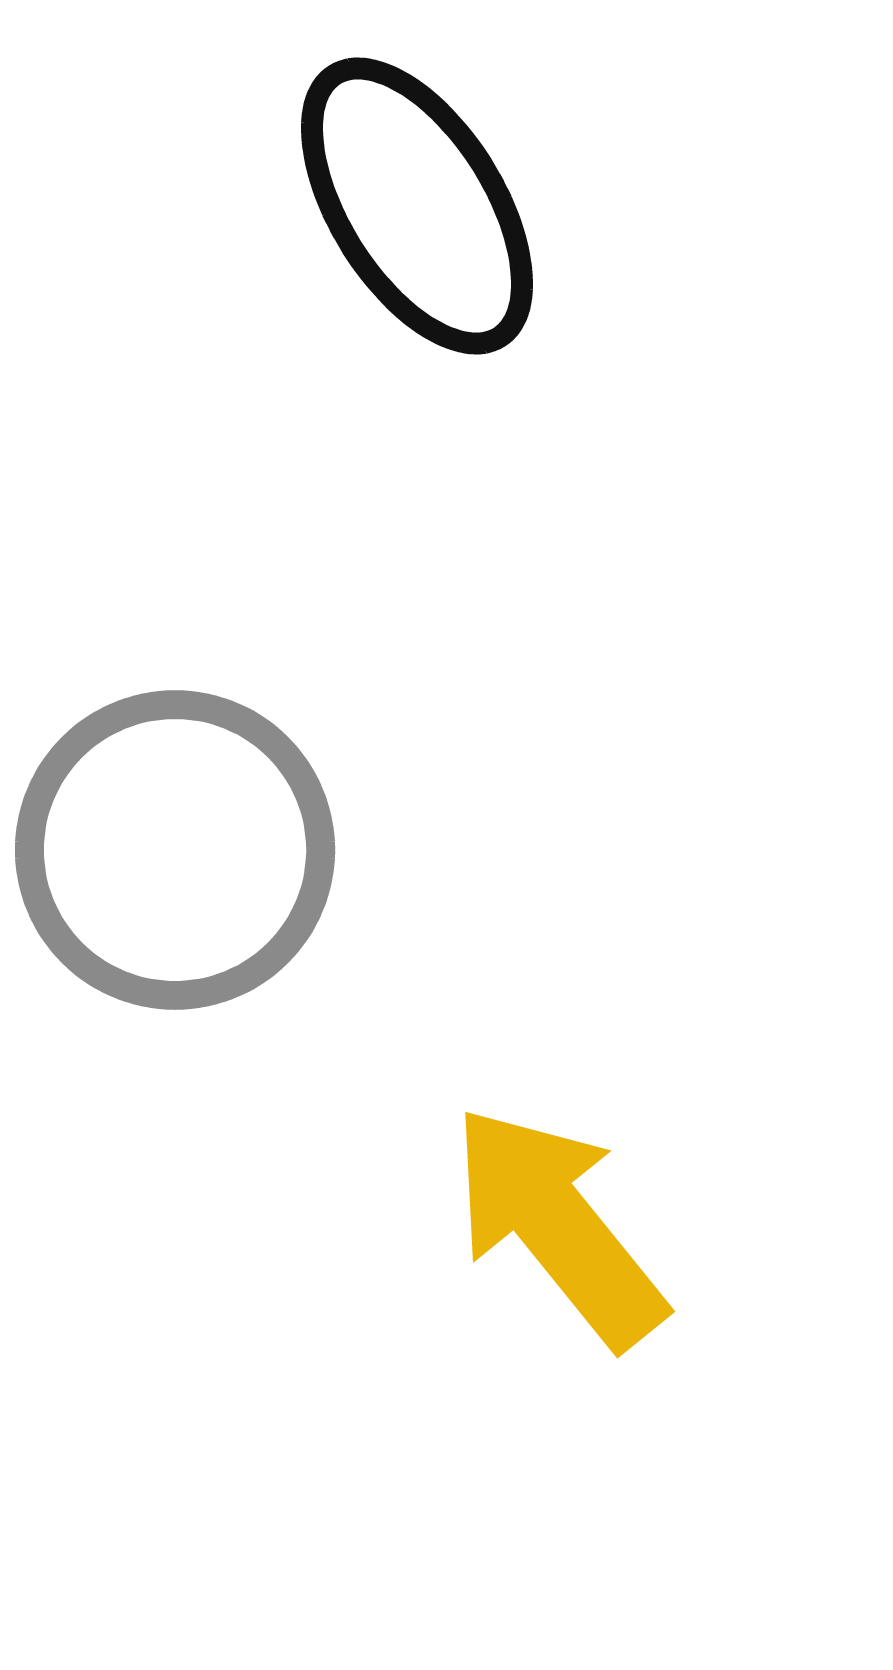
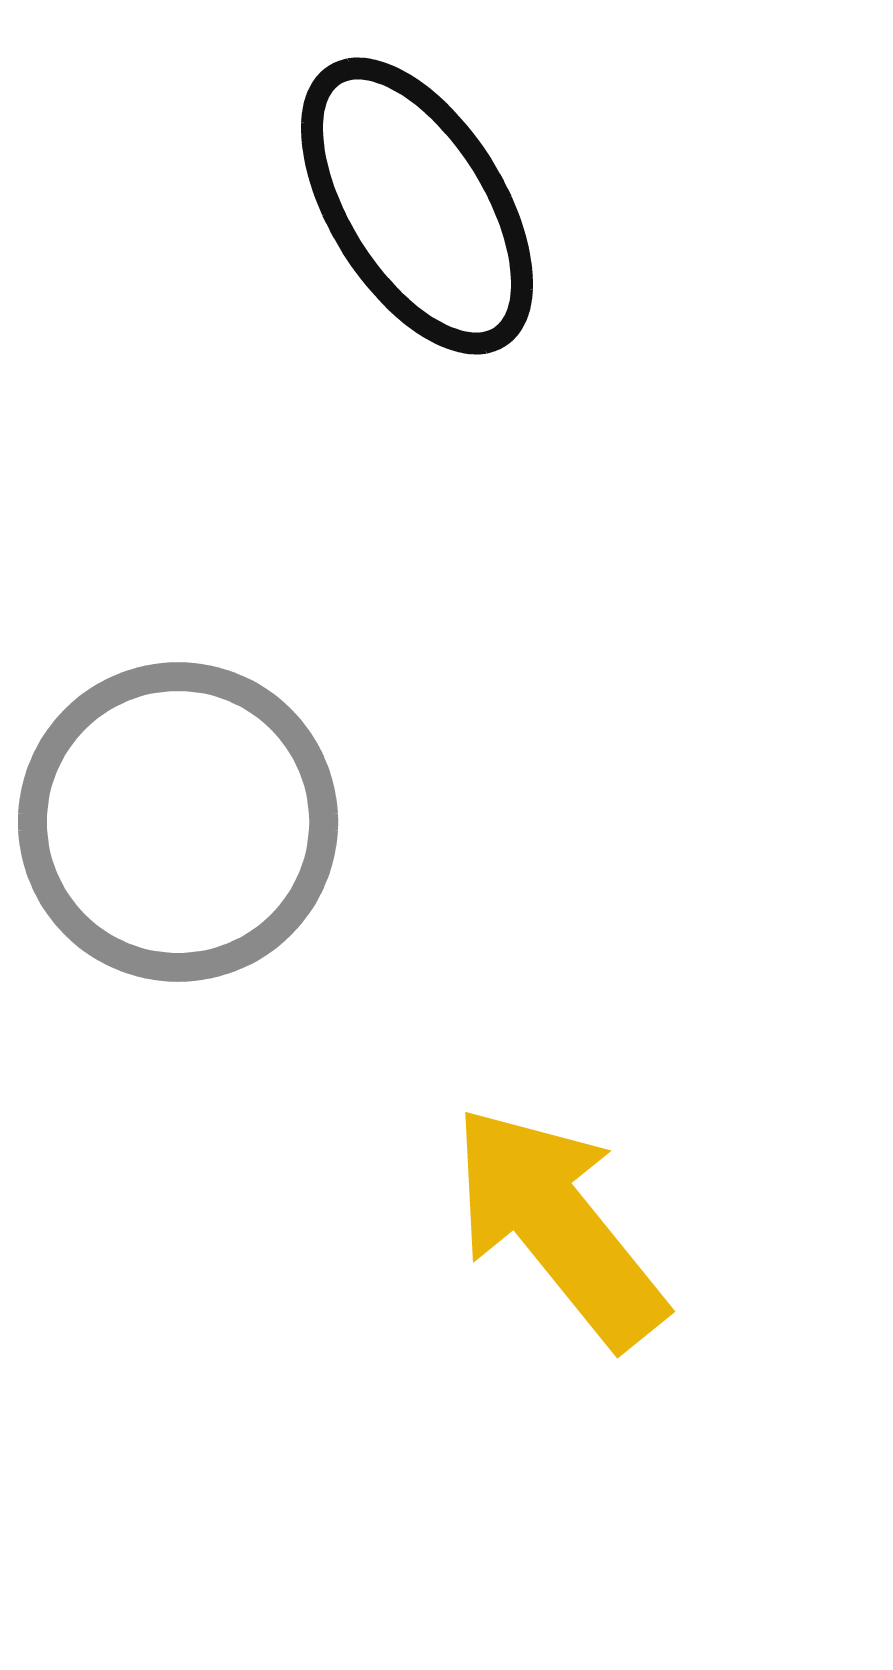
gray circle: moved 3 px right, 28 px up
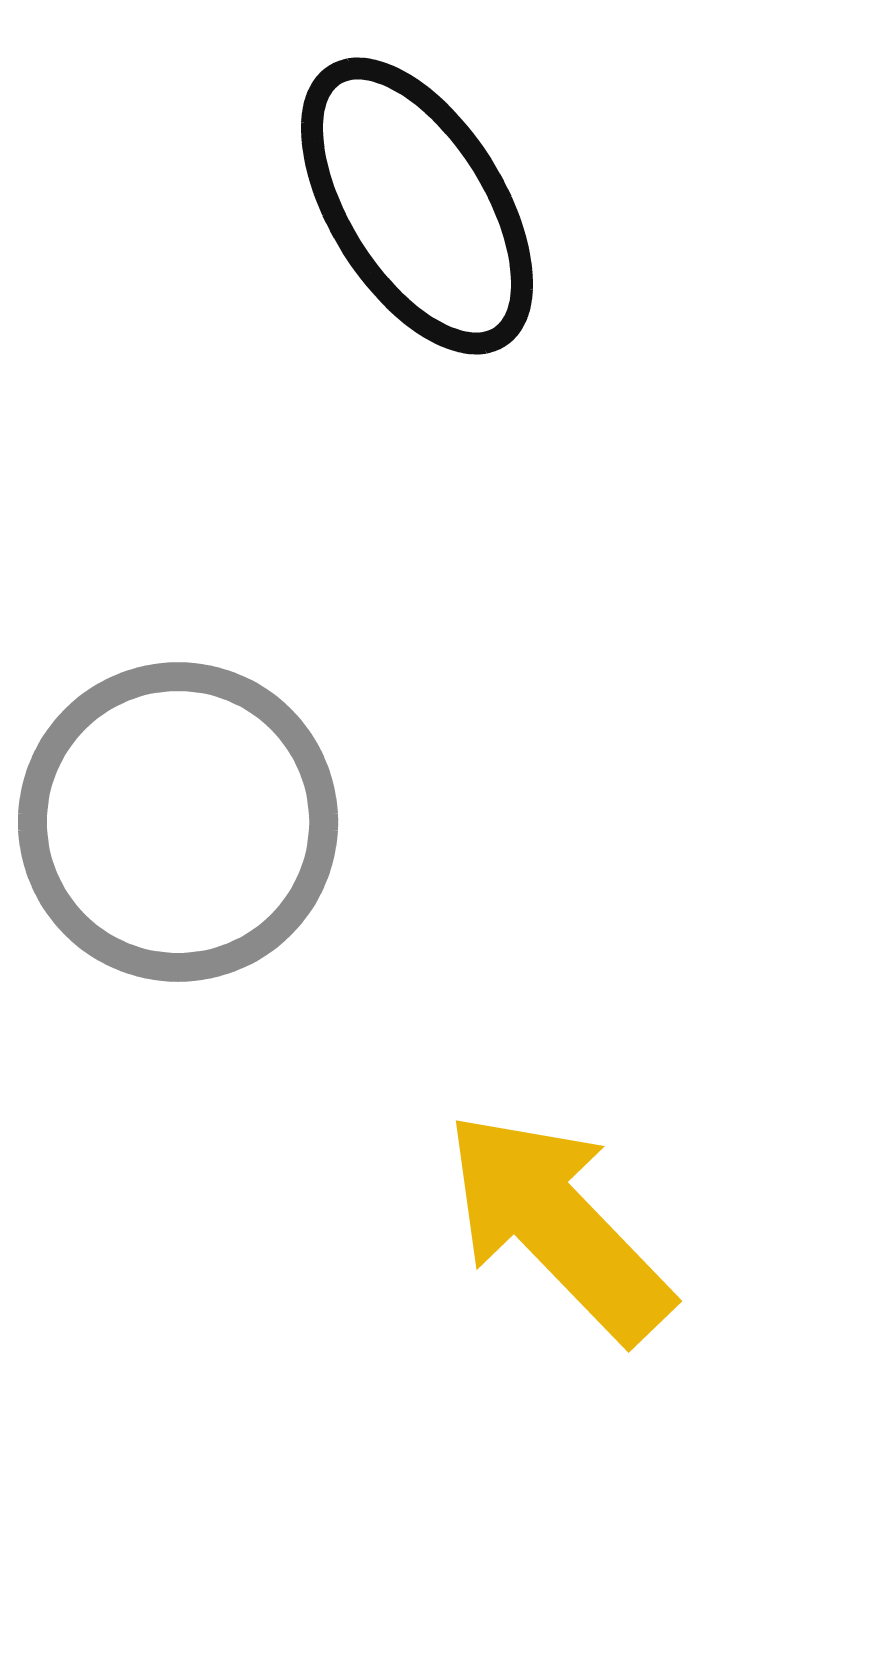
yellow arrow: rotated 5 degrees counterclockwise
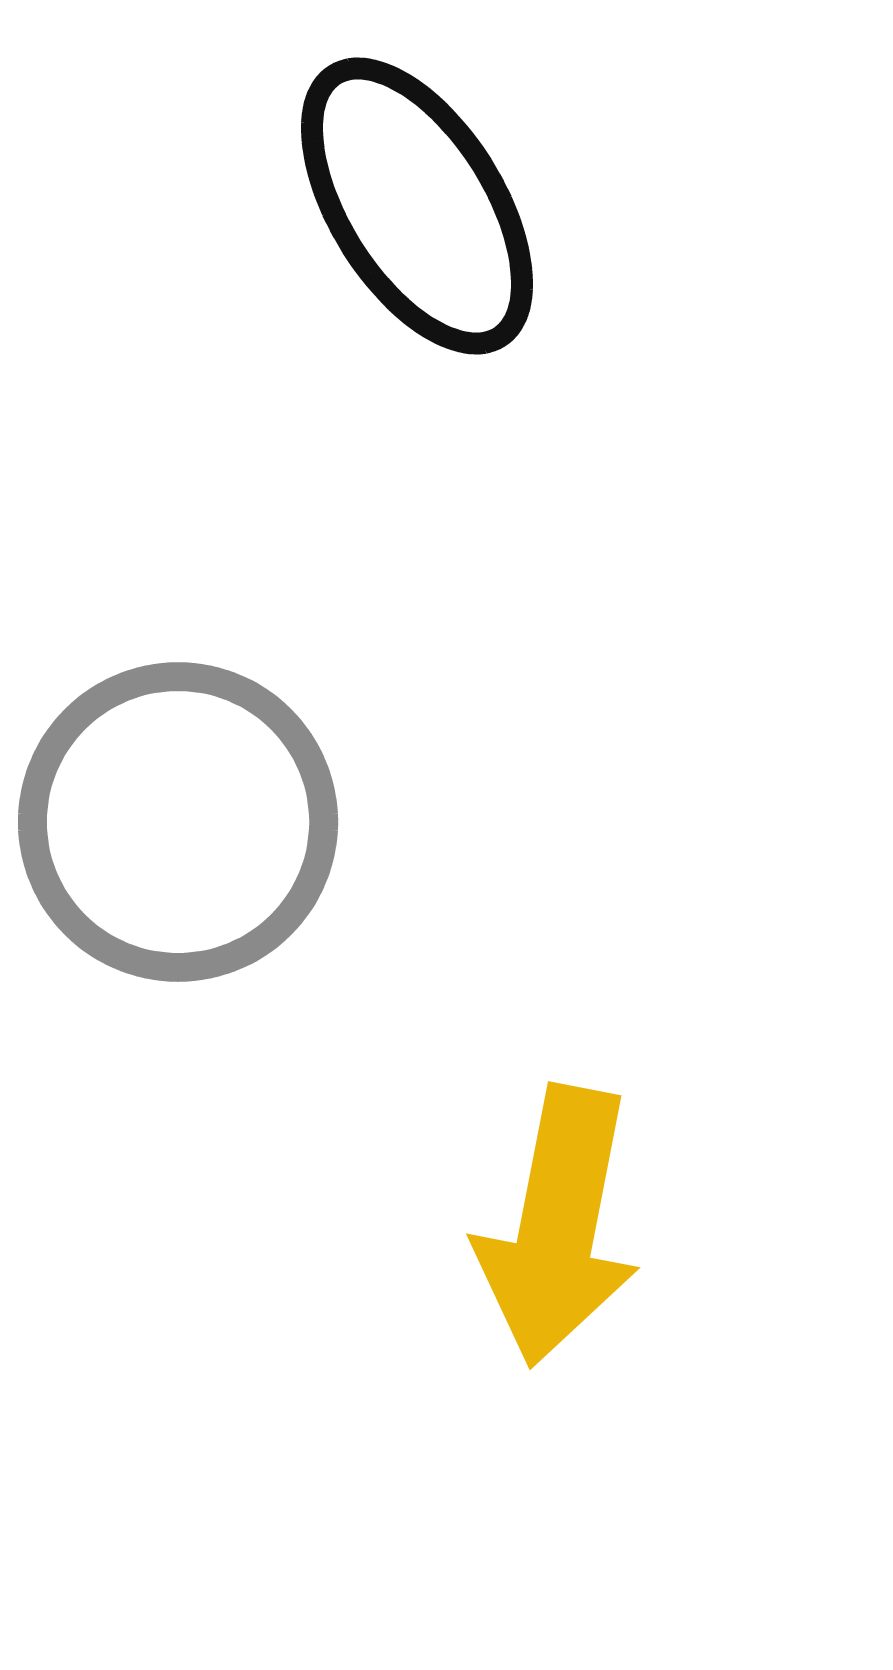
yellow arrow: rotated 125 degrees counterclockwise
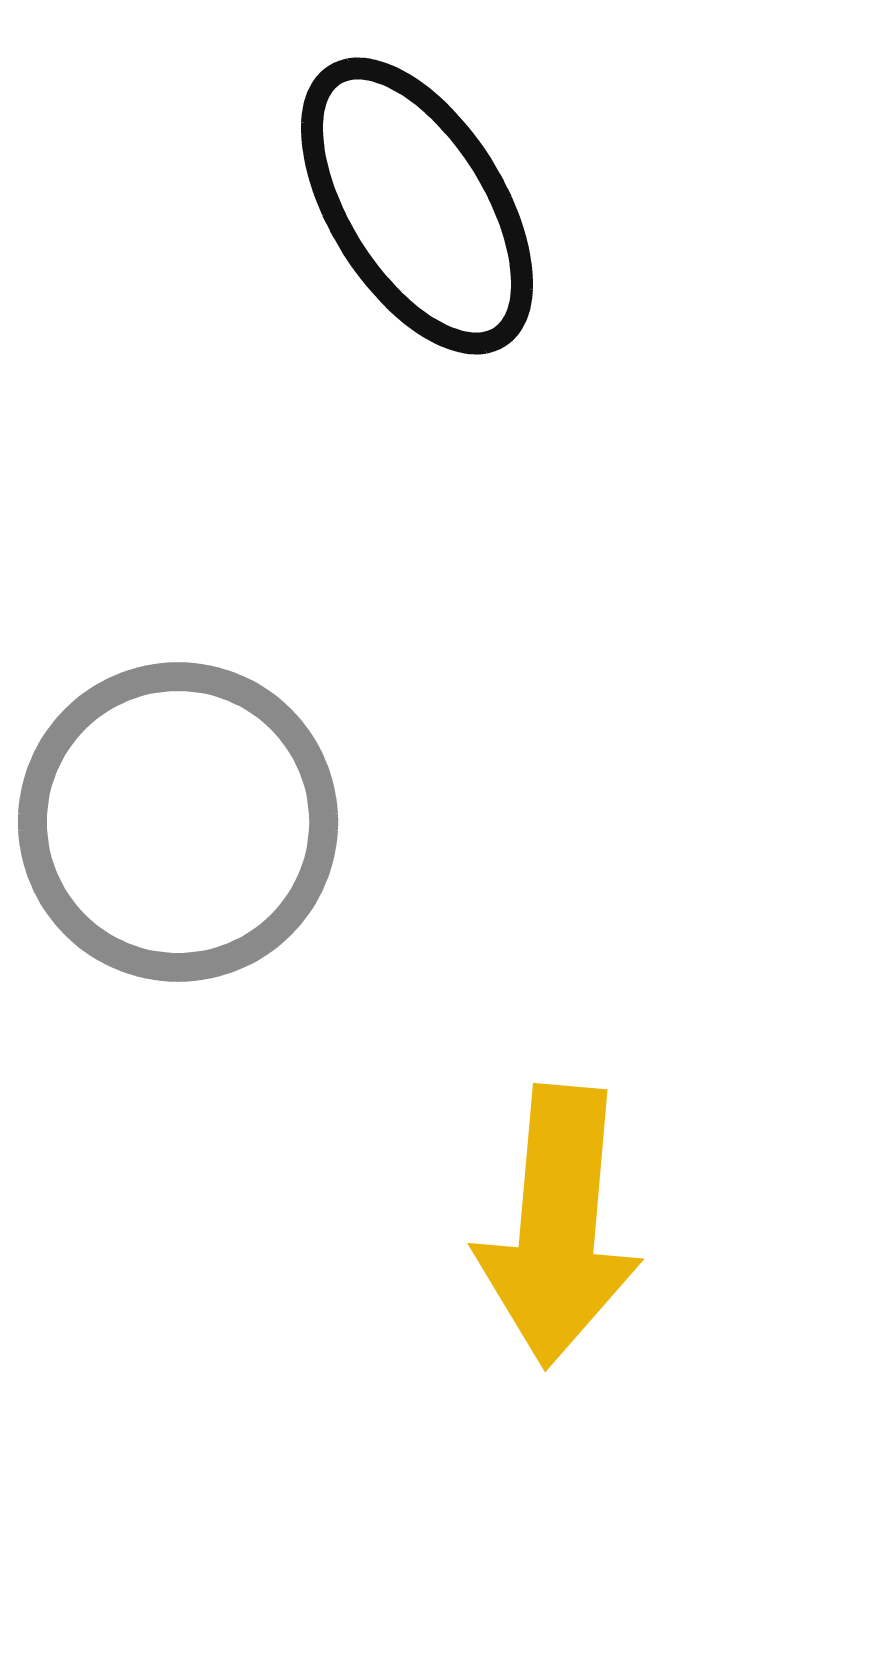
yellow arrow: rotated 6 degrees counterclockwise
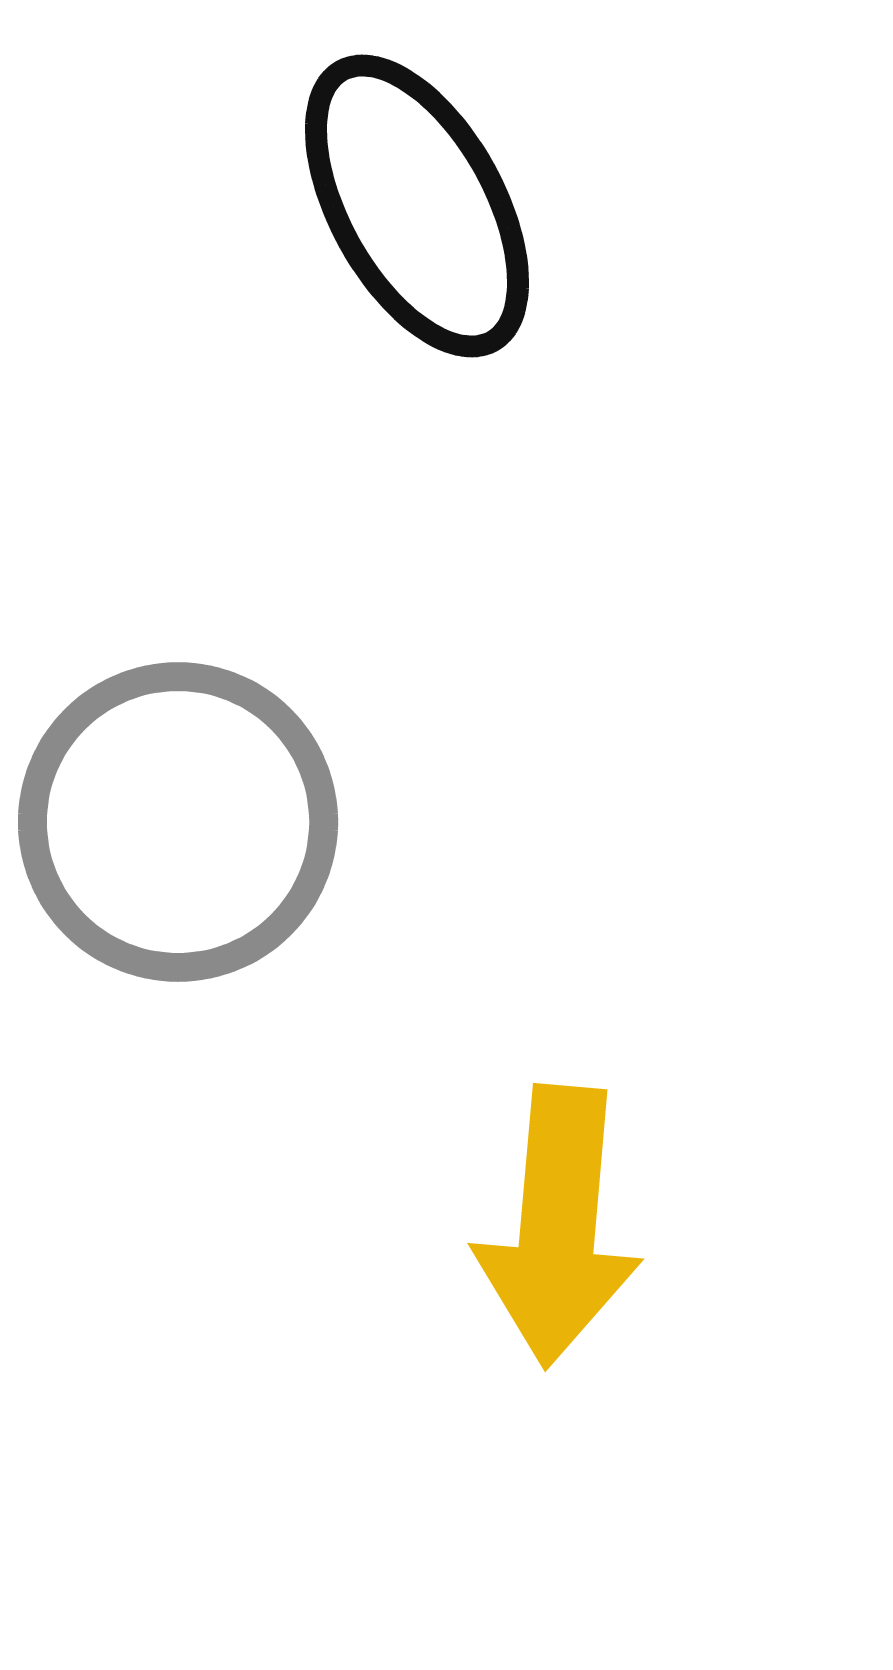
black ellipse: rotated 3 degrees clockwise
